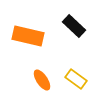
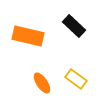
orange ellipse: moved 3 px down
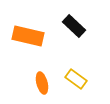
orange ellipse: rotated 20 degrees clockwise
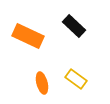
orange rectangle: rotated 12 degrees clockwise
